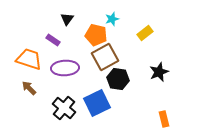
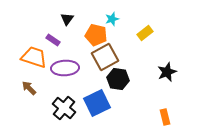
orange trapezoid: moved 5 px right, 2 px up
black star: moved 8 px right
orange rectangle: moved 1 px right, 2 px up
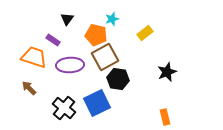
purple ellipse: moved 5 px right, 3 px up
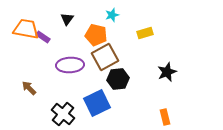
cyan star: moved 4 px up
yellow rectangle: rotated 21 degrees clockwise
purple rectangle: moved 10 px left, 3 px up
orange trapezoid: moved 8 px left, 28 px up; rotated 8 degrees counterclockwise
black hexagon: rotated 15 degrees counterclockwise
black cross: moved 1 px left, 6 px down
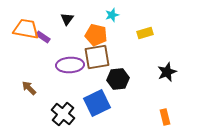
brown square: moved 8 px left; rotated 20 degrees clockwise
